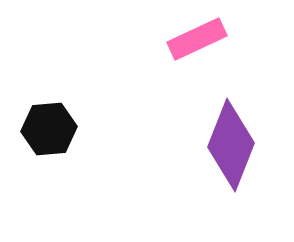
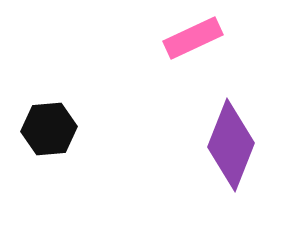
pink rectangle: moved 4 px left, 1 px up
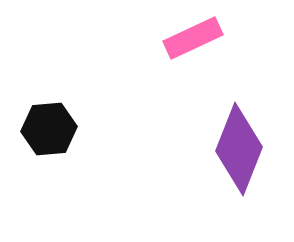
purple diamond: moved 8 px right, 4 px down
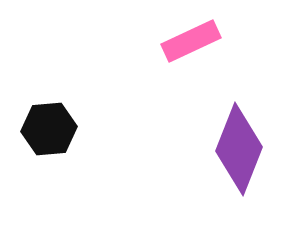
pink rectangle: moved 2 px left, 3 px down
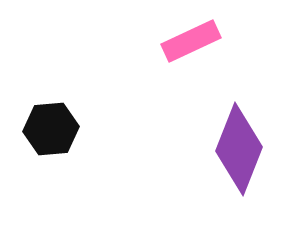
black hexagon: moved 2 px right
